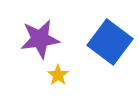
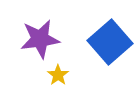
blue square: rotated 12 degrees clockwise
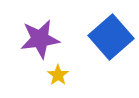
blue square: moved 1 px right, 5 px up
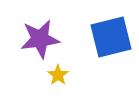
blue square: rotated 27 degrees clockwise
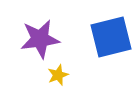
yellow star: rotated 15 degrees clockwise
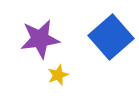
blue square: rotated 27 degrees counterclockwise
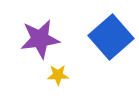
yellow star: rotated 20 degrees clockwise
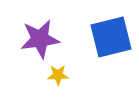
blue square: rotated 27 degrees clockwise
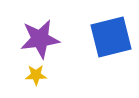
yellow star: moved 22 px left
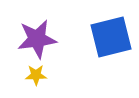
purple star: moved 3 px left
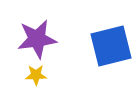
blue square: moved 9 px down
